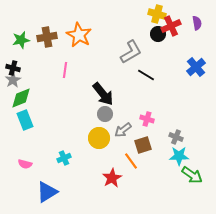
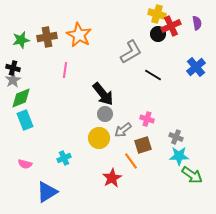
black line: moved 7 px right
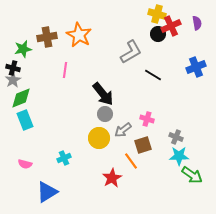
green star: moved 2 px right, 9 px down
blue cross: rotated 18 degrees clockwise
